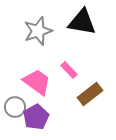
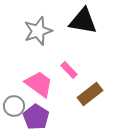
black triangle: moved 1 px right, 1 px up
pink trapezoid: moved 2 px right, 2 px down
gray circle: moved 1 px left, 1 px up
purple pentagon: rotated 10 degrees counterclockwise
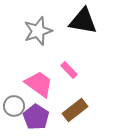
brown rectangle: moved 15 px left, 16 px down
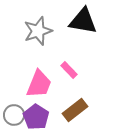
pink trapezoid: rotated 76 degrees clockwise
gray circle: moved 9 px down
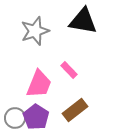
gray star: moved 3 px left
gray circle: moved 1 px right, 3 px down
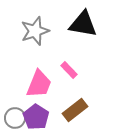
black triangle: moved 3 px down
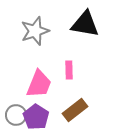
black triangle: moved 2 px right
pink rectangle: rotated 42 degrees clockwise
gray circle: moved 1 px right, 3 px up
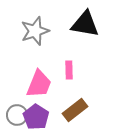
gray circle: moved 1 px right
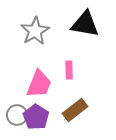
gray star: rotated 12 degrees counterclockwise
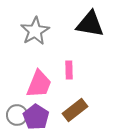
black triangle: moved 5 px right
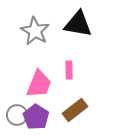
black triangle: moved 12 px left
gray star: rotated 12 degrees counterclockwise
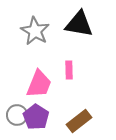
black triangle: moved 1 px right
brown rectangle: moved 4 px right, 11 px down
